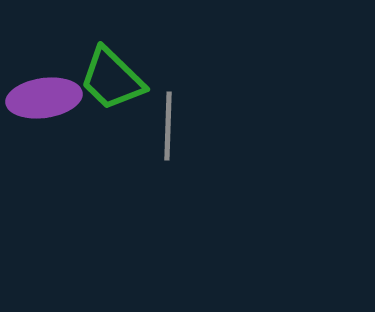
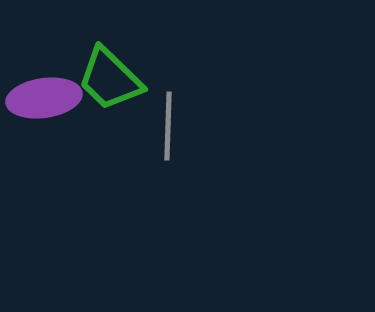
green trapezoid: moved 2 px left
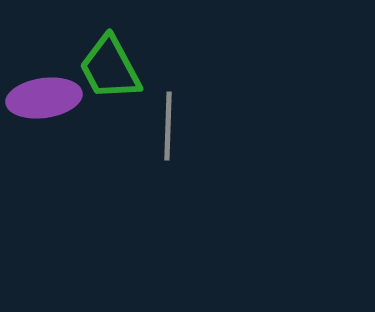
green trapezoid: moved 11 px up; rotated 18 degrees clockwise
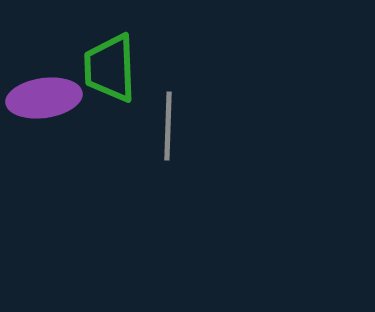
green trapezoid: rotated 26 degrees clockwise
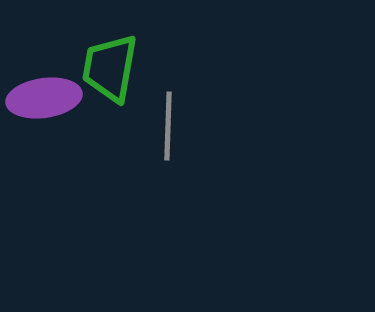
green trapezoid: rotated 12 degrees clockwise
